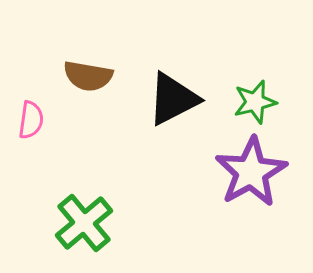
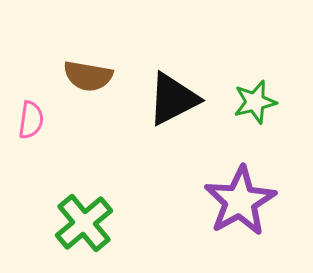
purple star: moved 11 px left, 29 px down
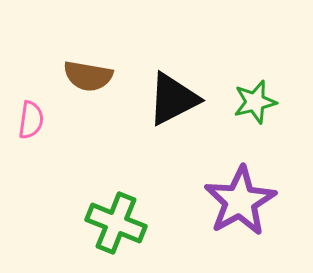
green cross: moved 32 px right; rotated 28 degrees counterclockwise
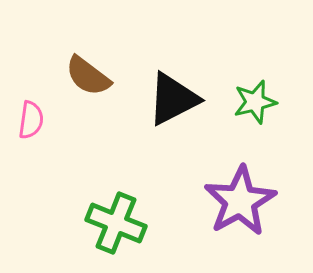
brown semicircle: rotated 27 degrees clockwise
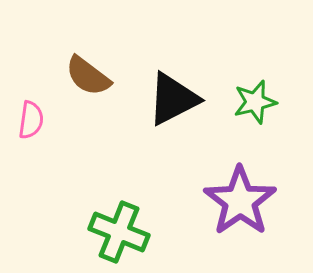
purple star: rotated 6 degrees counterclockwise
green cross: moved 3 px right, 9 px down
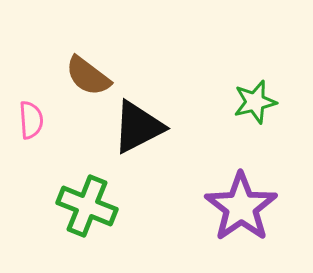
black triangle: moved 35 px left, 28 px down
pink semicircle: rotated 12 degrees counterclockwise
purple star: moved 1 px right, 6 px down
green cross: moved 32 px left, 26 px up
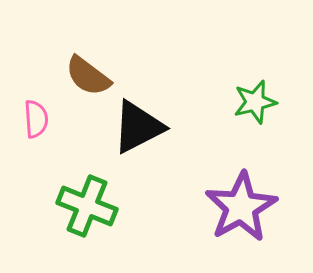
pink semicircle: moved 5 px right, 1 px up
purple star: rotated 6 degrees clockwise
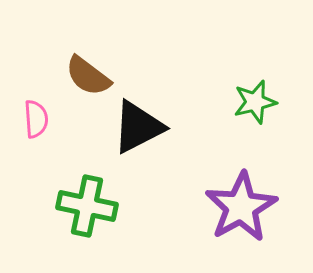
green cross: rotated 10 degrees counterclockwise
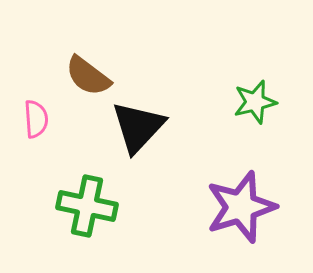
black triangle: rotated 20 degrees counterclockwise
purple star: rotated 12 degrees clockwise
